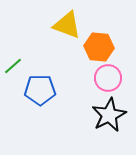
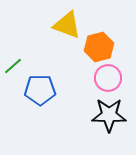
orange hexagon: rotated 20 degrees counterclockwise
black star: rotated 28 degrees clockwise
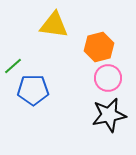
yellow triangle: moved 13 px left; rotated 12 degrees counterclockwise
blue pentagon: moved 7 px left
black star: rotated 12 degrees counterclockwise
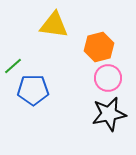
black star: moved 1 px up
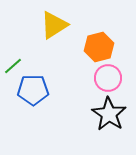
yellow triangle: rotated 40 degrees counterclockwise
black star: rotated 28 degrees counterclockwise
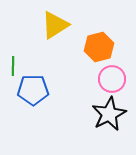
yellow triangle: moved 1 px right
green line: rotated 48 degrees counterclockwise
pink circle: moved 4 px right, 1 px down
black star: rotated 12 degrees clockwise
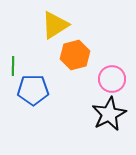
orange hexagon: moved 24 px left, 8 px down
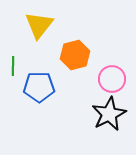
yellow triangle: moved 16 px left; rotated 20 degrees counterclockwise
blue pentagon: moved 6 px right, 3 px up
